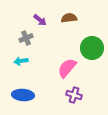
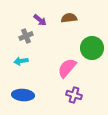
gray cross: moved 2 px up
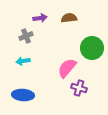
purple arrow: moved 2 px up; rotated 48 degrees counterclockwise
cyan arrow: moved 2 px right
purple cross: moved 5 px right, 7 px up
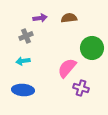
purple cross: moved 2 px right
blue ellipse: moved 5 px up
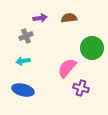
blue ellipse: rotated 10 degrees clockwise
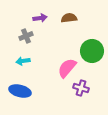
green circle: moved 3 px down
blue ellipse: moved 3 px left, 1 px down
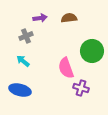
cyan arrow: rotated 48 degrees clockwise
pink semicircle: moved 1 px left; rotated 60 degrees counterclockwise
blue ellipse: moved 1 px up
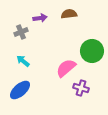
brown semicircle: moved 4 px up
gray cross: moved 5 px left, 4 px up
pink semicircle: rotated 70 degrees clockwise
blue ellipse: rotated 55 degrees counterclockwise
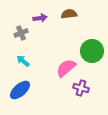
gray cross: moved 1 px down
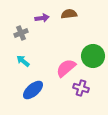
purple arrow: moved 2 px right
green circle: moved 1 px right, 5 px down
blue ellipse: moved 13 px right
